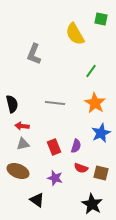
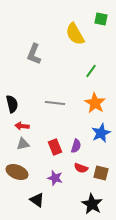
red rectangle: moved 1 px right
brown ellipse: moved 1 px left, 1 px down
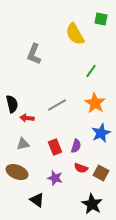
gray line: moved 2 px right, 2 px down; rotated 36 degrees counterclockwise
red arrow: moved 5 px right, 8 px up
brown square: rotated 14 degrees clockwise
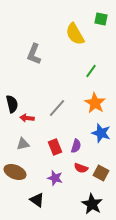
gray line: moved 3 px down; rotated 18 degrees counterclockwise
blue star: rotated 30 degrees counterclockwise
brown ellipse: moved 2 px left
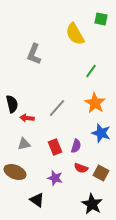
gray triangle: moved 1 px right
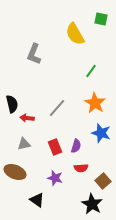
red semicircle: rotated 24 degrees counterclockwise
brown square: moved 2 px right, 8 px down; rotated 21 degrees clockwise
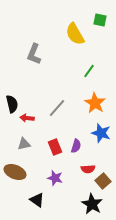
green square: moved 1 px left, 1 px down
green line: moved 2 px left
red semicircle: moved 7 px right, 1 px down
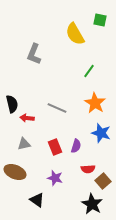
gray line: rotated 72 degrees clockwise
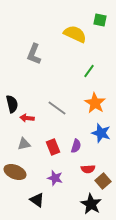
yellow semicircle: rotated 145 degrees clockwise
gray line: rotated 12 degrees clockwise
red rectangle: moved 2 px left
black star: moved 1 px left
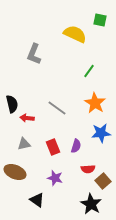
blue star: rotated 24 degrees counterclockwise
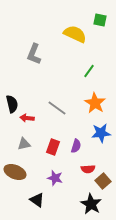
red rectangle: rotated 42 degrees clockwise
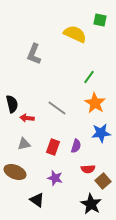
green line: moved 6 px down
